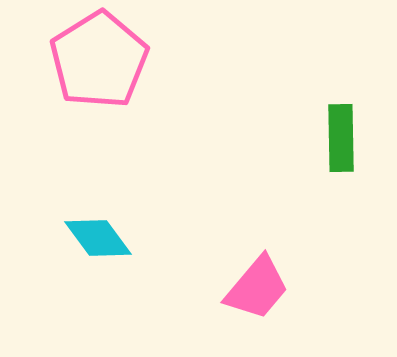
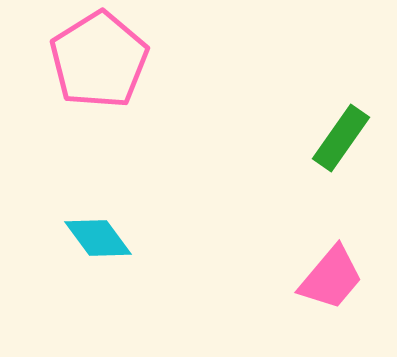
green rectangle: rotated 36 degrees clockwise
pink trapezoid: moved 74 px right, 10 px up
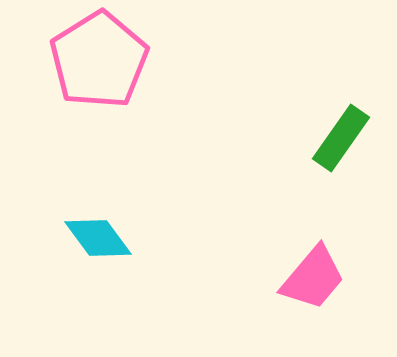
pink trapezoid: moved 18 px left
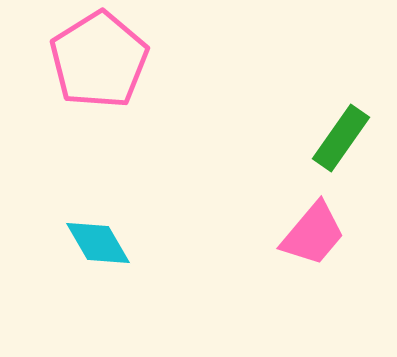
cyan diamond: moved 5 px down; rotated 6 degrees clockwise
pink trapezoid: moved 44 px up
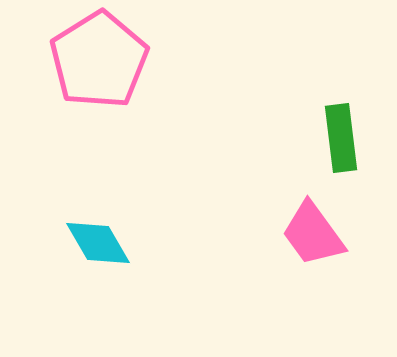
green rectangle: rotated 42 degrees counterclockwise
pink trapezoid: rotated 104 degrees clockwise
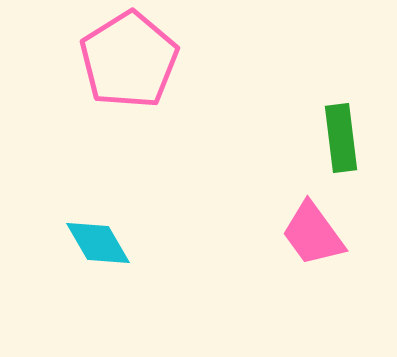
pink pentagon: moved 30 px right
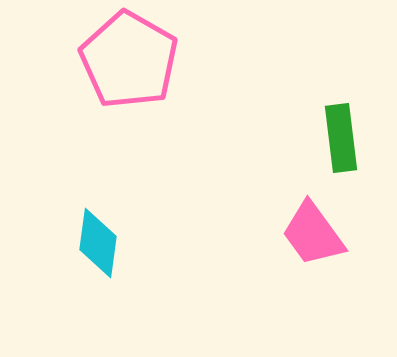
pink pentagon: rotated 10 degrees counterclockwise
cyan diamond: rotated 38 degrees clockwise
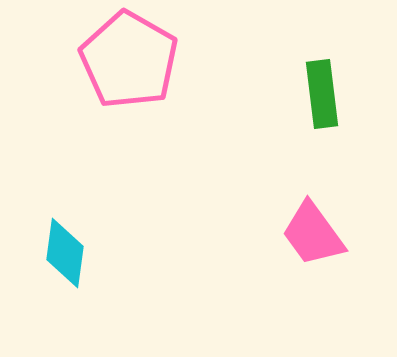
green rectangle: moved 19 px left, 44 px up
cyan diamond: moved 33 px left, 10 px down
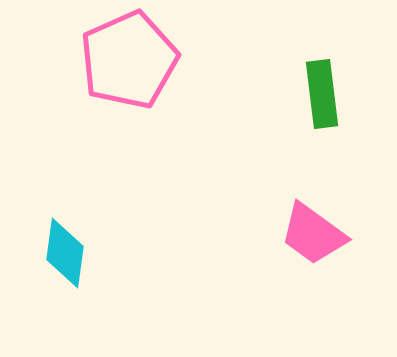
pink pentagon: rotated 18 degrees clockwise
pink trapezoid: rotated 18 degrees counterclockwise
